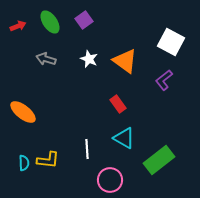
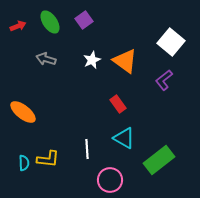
white square: rotated 12 degrees clockwise
white star: moved 3 px right, 1 px down; rotated 24 degrees clockwise
yellow L-shape: moved 1 px up
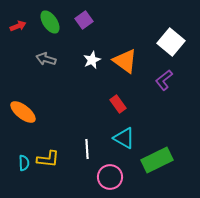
green rectangle: moved 2 px left; rotated 12 degrees clockwise
pink circle: moved 3 px up
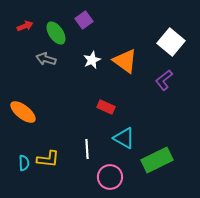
green ellipse: moved 6 px right, 11 px down
red arrow: moved 7 px right
red rectangle: moved 12 px left, 3 px down; rotated 30 degrees counterclockwise
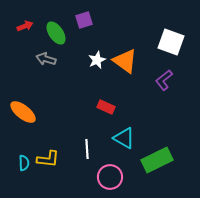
purple square: rotated 18 degrees clockwise
white square: rotated 20 degrees counterclockwise
white star: moved 5 px right
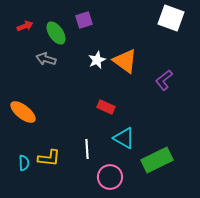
white square: moved 24 px up
yellow L-shape: moved 1 px right, 1 px up
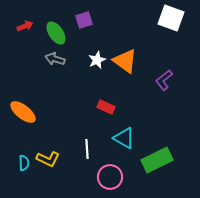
gray arrow: moved 9 px right
yellow L-shape: moved 1 px left, 1 px down; rotated 20 degrees clockwise
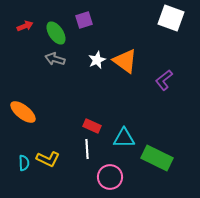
red rectangle: moved 14 px left, 19 px down
cyan triangle: rotated 30 degrees counterclockwise
green rectangle: moved 2 px up; rotated 52 degrees clockwise
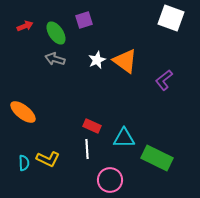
pink circle: moved 3 px down
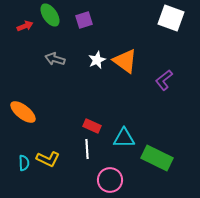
green ellipse: moved 6 px left, 18 px up
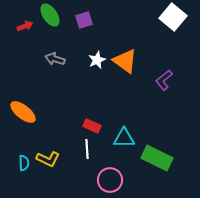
white square: moved 2 px right, 1 px up; rotated 20 degrees clockwise
